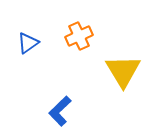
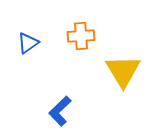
orange cross: moved 2 px right; rotated 20 degrees clockwise
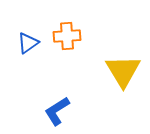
orange cross: moved 14 px left
blue L-shape: moved 3 px left; rotated 12 degrees clockwise
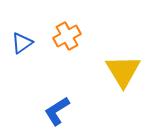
orange cross: rotated 24 degrees counterclockwise
blue triangle: moved 6 px left
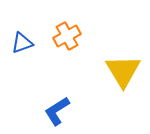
blue triangle: rotated 15 degrees clockwise
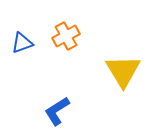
orange cross: moved 1 px left
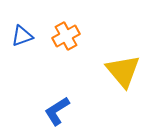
blue triangle: moved 7 px up
yellow triangle: rotated 9 degrees counterclockwise
